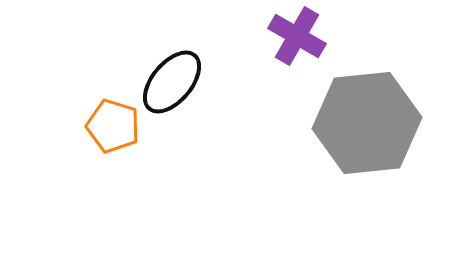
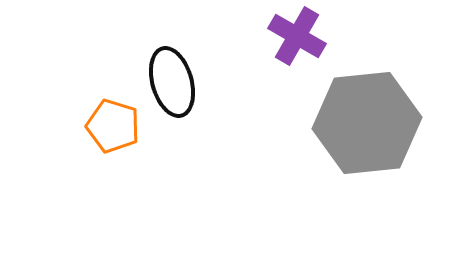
black ellipse: rotated 56 degrees counterclockwise
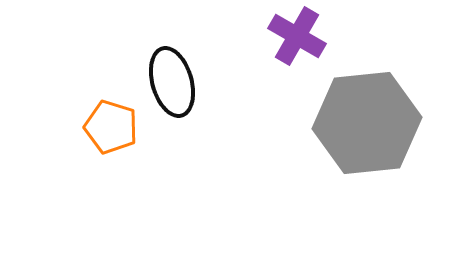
orange pentagon: moved 2 px left, 1 px down
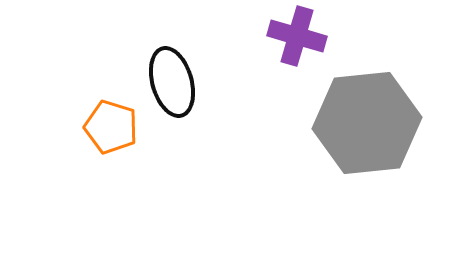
purple cross: rotated 14 degrees counterclockwise
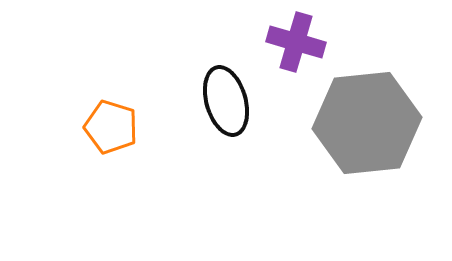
purple cross: moved 1 px left, 6 px down
black ellipse: moved 54 px right, 19 px down
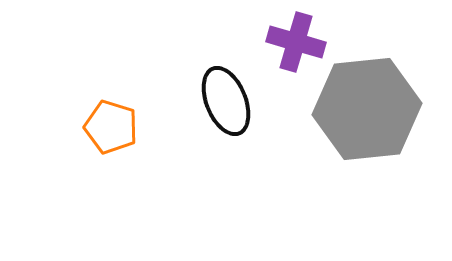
black ellipse: rotated 6 degrees counterclockwise
gray hexagon: moved 14 px up
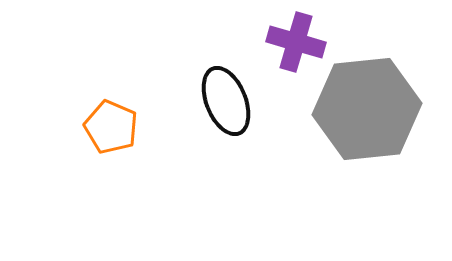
orange pentagon: rotated 6 degrees clockwise
